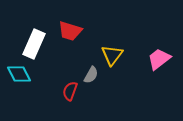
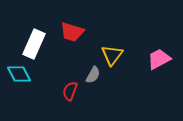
red trapezoid: moved 2 px right, 1 px down
pink trapezoid: rotated 10 degrees clockwise
gray semicircle: moved 2 px right
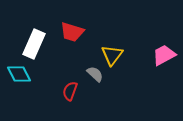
pink trapezoid: moved 5 px right, 4 px up
gray semicircle: moved 2 px right, 1 px up; rotated 78 degrees counterclockwise
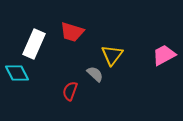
cyan diamond: moved 2 px left, 1 px up
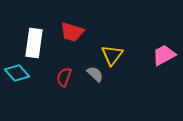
white rectangle: moved 1 px up; rotated 16 degrees counterclockwise
cyan diamond: rotated 15 degrees counterclockwise
red semicircle: moved 6 px left, 14 px up
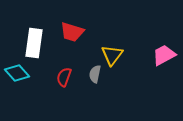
gray semicircle: rotated 120 degrees counterclockwise
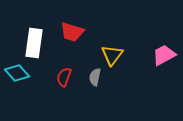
gray semicircle: moved 3 px down
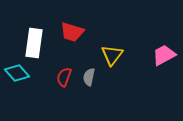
gray semicircle: moved 6 px left
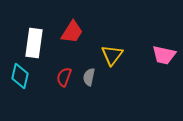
red trapezoid: rotated 75 degrees counterclockwise
pink trapezoid: rotated 140 degrees counterclockwise
cyan diamond: moved 3 px right, 3 px down; rotated 55 degrees clockwise
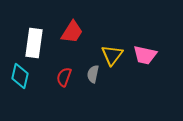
pink trapezoid: moved 19 px left
gray semicircle: moved 4 px right, 3 px up
